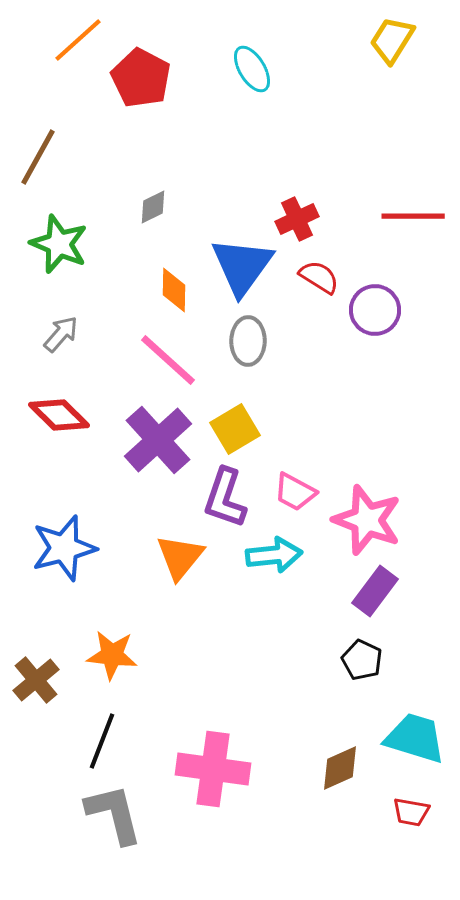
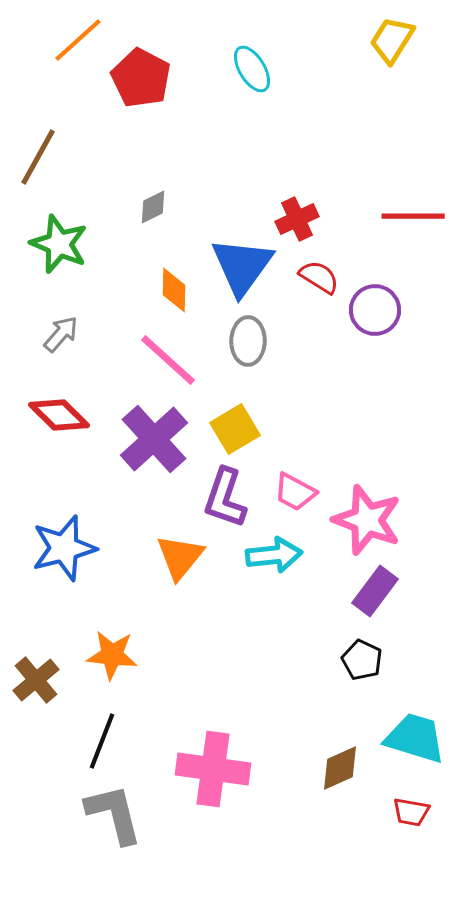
purple cross: moved 4 px left, 1 px up
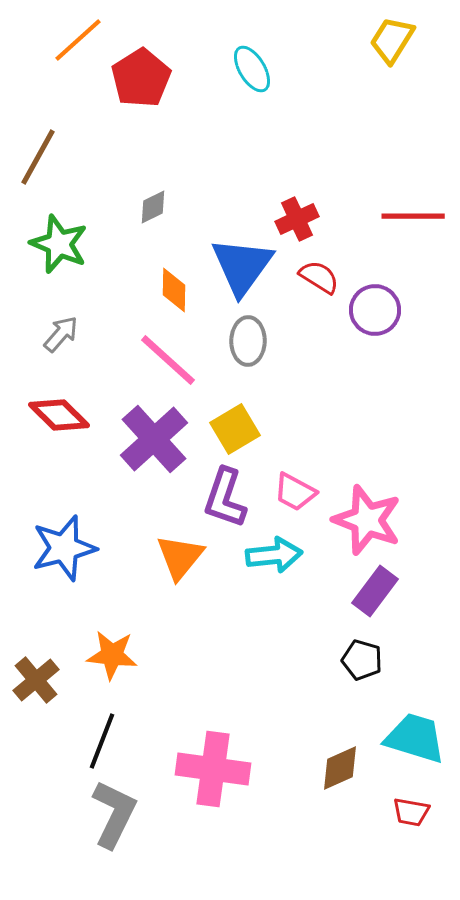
red pentagon: rotated 12 degrees clockwise
black pentagon: rotated 9 degrees counterclockwise
gray L-shape: rotated 40 degrees clockwise
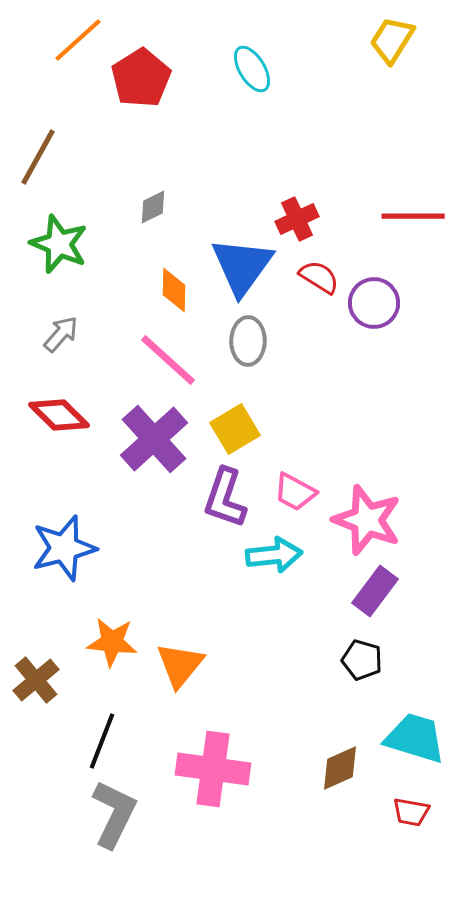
purple circle: moved 1 px left, 7 px up
orange triangle: moved 108 px down
orange star: moved 13 px up
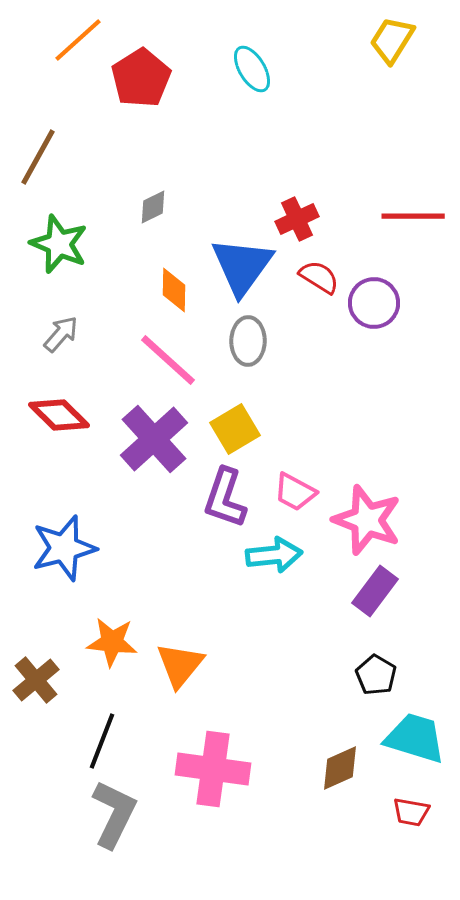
black pentagon: moved 14 px right, 15 px down; rotated 15 degrees clockwise
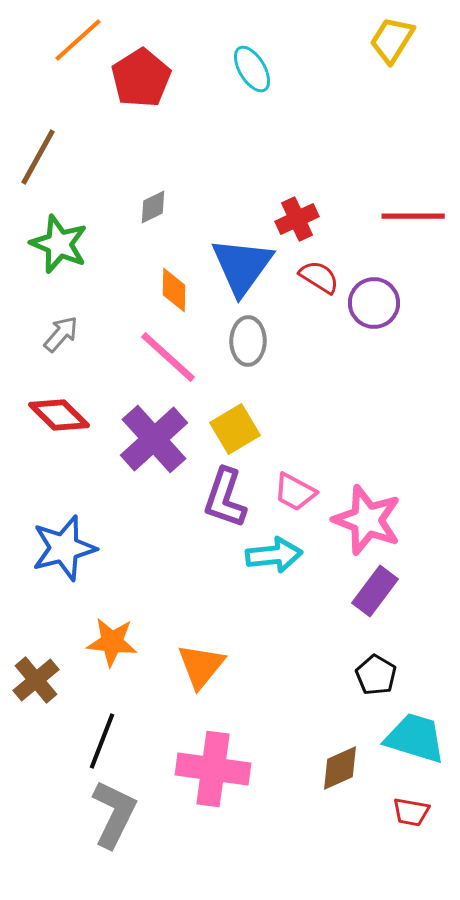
pink line: moved 3 px up
orange triangle: moved 21 px right, 1 px down
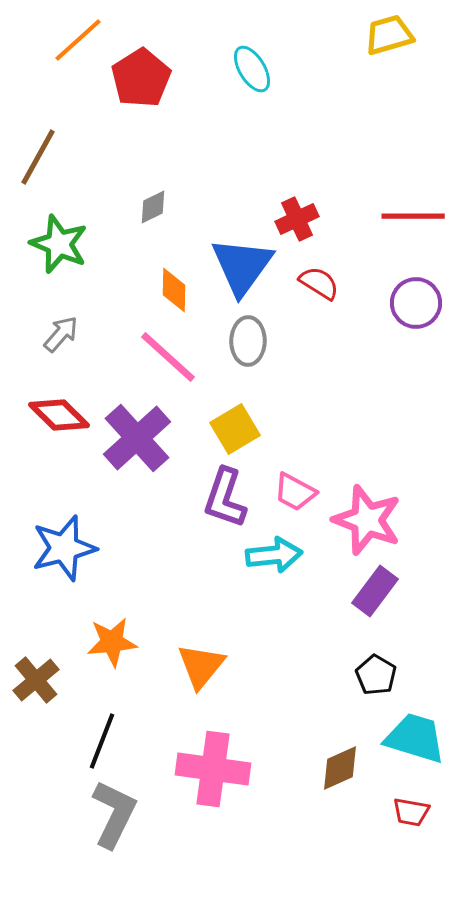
yellow trapezoid: moved 3 px left, 5 px up; rotated 42 degrees clockwise
red semicircle: moved 6 px down
purple circle: moved 42 px right
purple cross: moved 17 px left, 1 px up
orange star: rotated 12 degrees counterclockwise
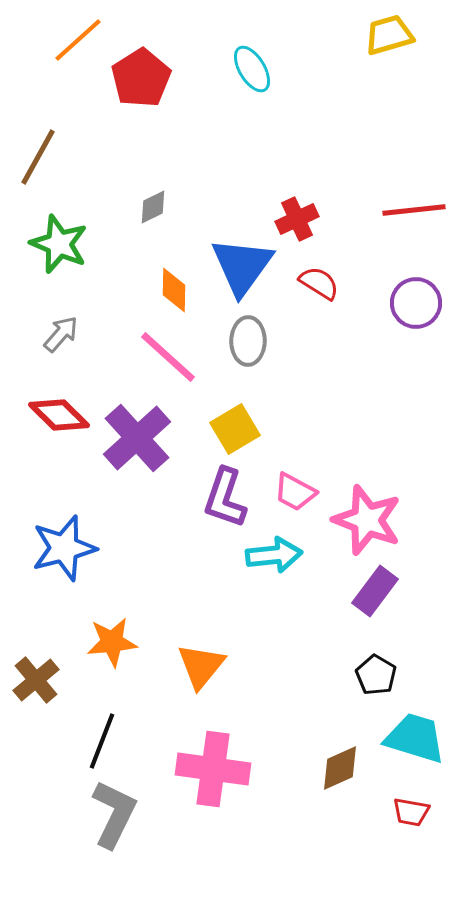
red line: moved 1 px right, 6 px up; rotated 6 degrees counterclockwise
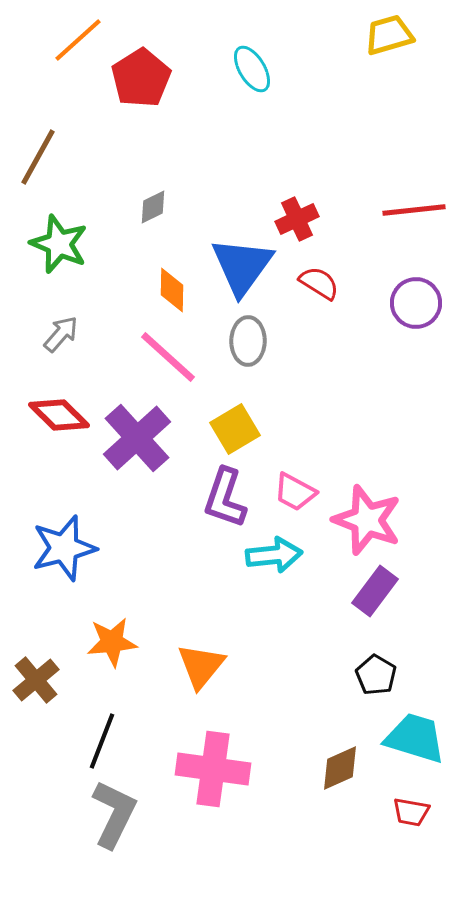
orange diamond: moved 2 px left
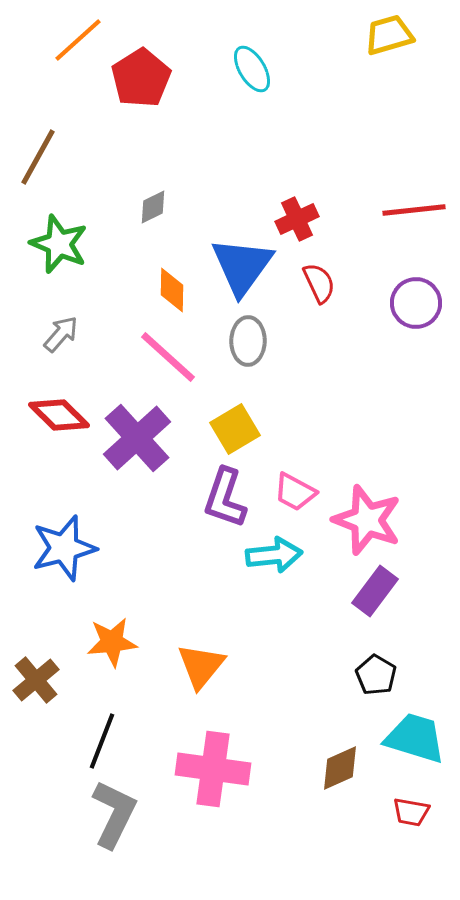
red semicircle: rotated 33 degrees clockwise
